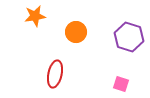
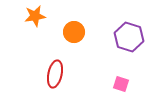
orange circle: moved 2 px left
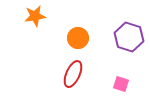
orange circle: moved 4 px right, 6 px down
red ellipse: moved 18 px right; rotated 12 degrees clockwise
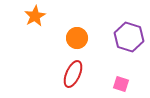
orange star: rotated 20 degrees counterclockwise
orange circle: moved 1 px left
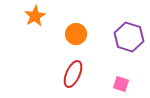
orange circle: moved 1 px left, 4 px up
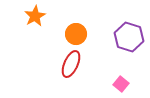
red ellipse: moved 2 px left, 10 px up
pink square: rotated 21 degrees clockwise
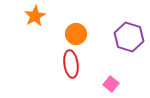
red ellipse: rotated 32 degrees counterclockwise
pink square: moved 10 px left
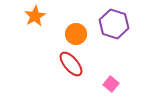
purple hexagon: moved 15 px left, 13 px up
red ellipse: rotated 32 degrees counterclockwise
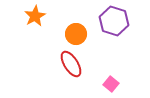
purple hexagon: moved 3 px up
red ellipse: rotated 8 degrees clockwise
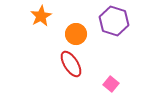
orange star: moved 6 px right
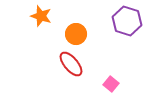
orange star: rotated 25 degrees counterclockwise
purple hexagon: moved 13 px right
red ellipse: rotated 8 degrees counterclockwise
